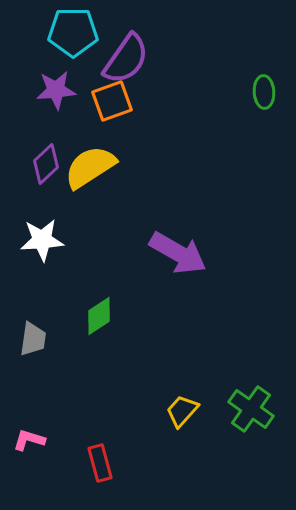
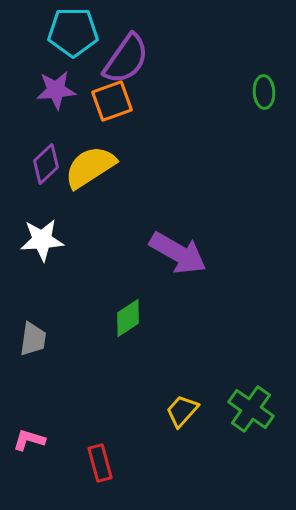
green diamond: moved 29 px right, 2 px down
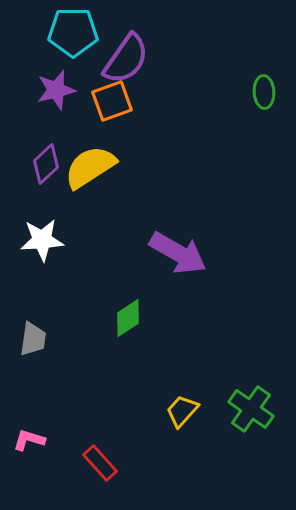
purple star: rotated 9 degrees counterclockwise
red rectangle: rotated 27 degrees counterclockwise
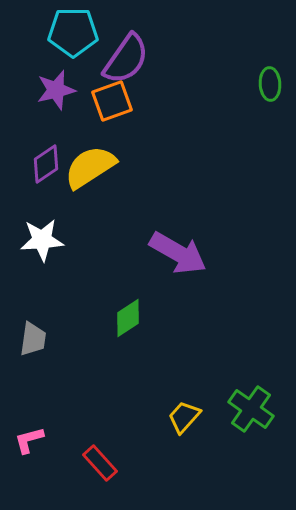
green ellipse: moved 6 px right, 8 px up
purple diamond: rotated 9 degrees clockwise
yellow trapezoid: moved 2 px right, 6 px down
pink L-shape: rotated 32 degrees counterclockwise
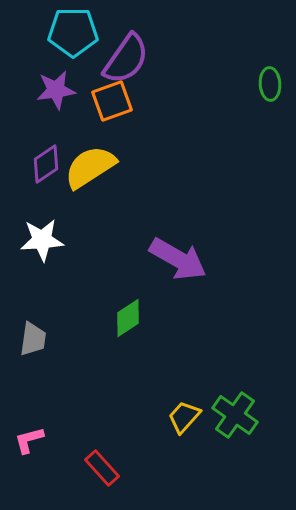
purple star: rotated 6 degrees clockwise
purple arrow: moved 6 px down
green cross: moved 16 px left, 6 px down
red rectangle: moved 2 px right, 5 px down
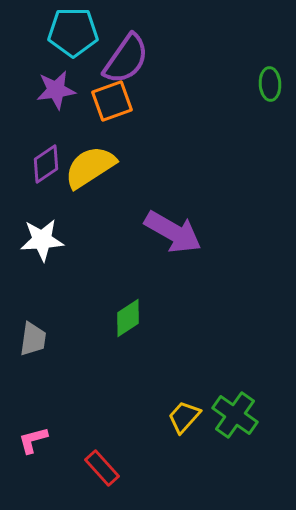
purple arrow: moved 5 px left, 27 px up
pink L-shape: moved 4 px right
